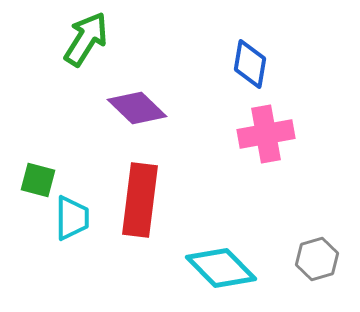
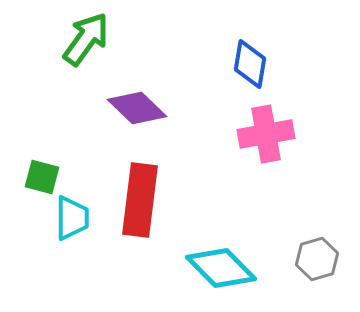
green arrow: rotated 4 degrees clockwise
green square: moved 4 px right, 3 px up
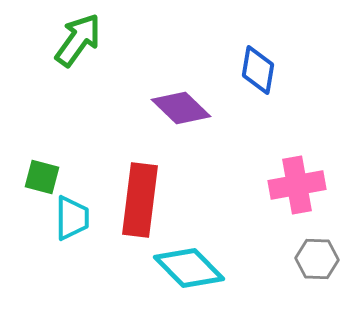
green arrow: moved 8 px left, 1 px down
blue diamond: moved 8 px right, 6 px down
purple diamond: moved 44 px right
pink cross: moved 31 px right, 51 px down
gray hexagon: rotated 18 degrees clockwise
cyan diamond: moved 32 px left
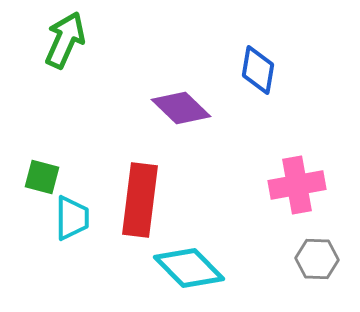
green arrow: moved 13 px left; rotated 12 degrees counterclockwise
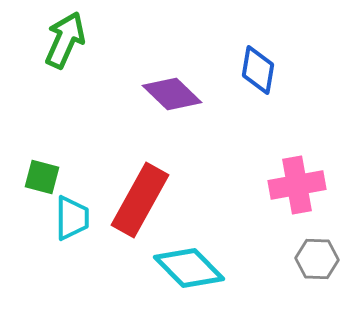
purple diamond: moved 9 px left, 14 px up
red rectangle: rotated 22 degrees clockwise
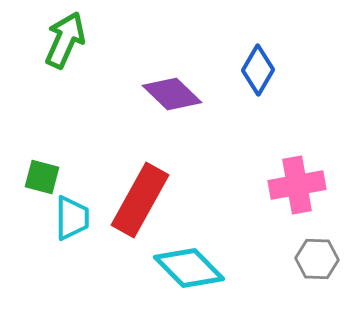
blue diamond: rotated 21 degrees clockwise
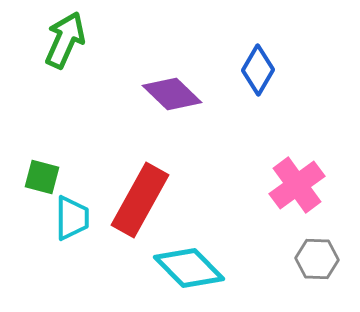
pink cross: rotated 26 degrees counterclockwise
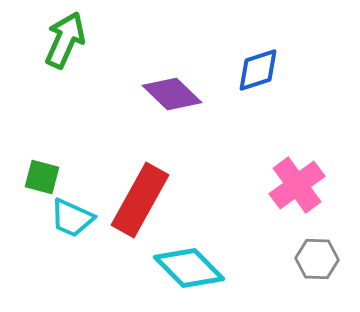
blue diamond: rotated 42 degrees clockwise
cyan trapezoid: rotated 114 degrees clockwise
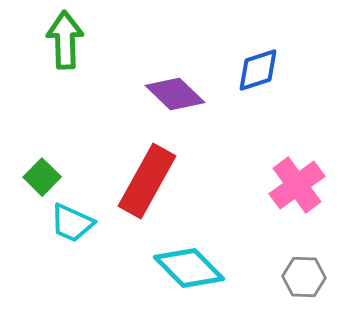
green arrow: rotated 26 degrees counterclockwise
purple diamond: moved 3 px right
green square: rotated 30 degrees clockwise
red rectangle: moved 7 px right, 19 px up
cyan trapezoid: moved 5 px down
gray hexagon: moved 13 px left, 18 px down
